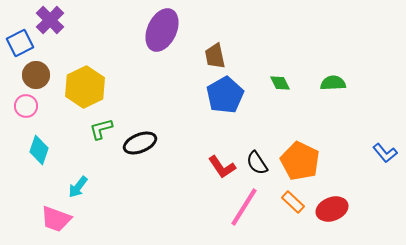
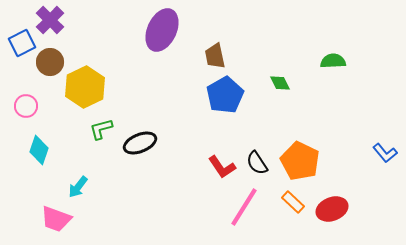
blue square: moved 2 px right
brown circle: moved 14 px right, 13 px up
green semicircle: moved 22 px up
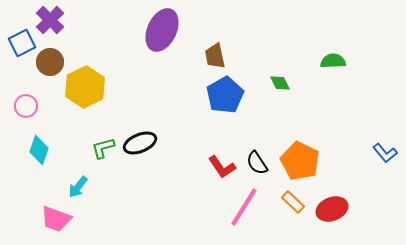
green L-shape: moved 2 px right, 19 px down
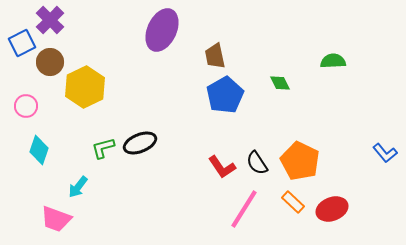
pink line: moved 2 px down
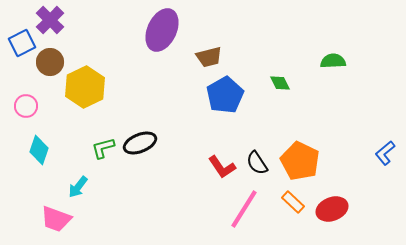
brown trapezoid: moved 6 px left, 1 px down; rotated 92 degrees counterclockwise
blue L-shape: rotated 90 degrees clockwise
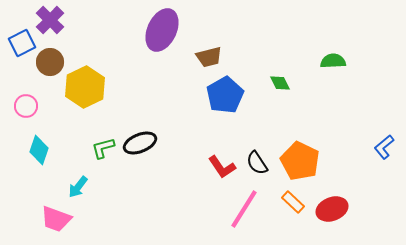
blue L-shape: moved 1 px left, 6 px up
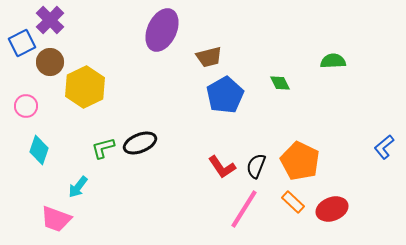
black semicircle: moved 1 px left, 3 px down; rotated 55 degrees clockwise
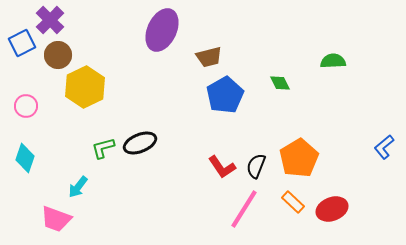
brown circle: moved 8 px right, 7 px up
cyan diamond: moved 14 px left, 8 px down
orange pentagon: moved 1 px left, 3 px up; rotated 15 degrees clockwise
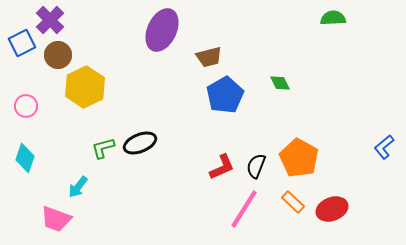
green semicircle: moved 43 px up
orange pentagon: rotated 12 degrees counterclockwise
red L-shape: rotated 80 degrees counterclockwise
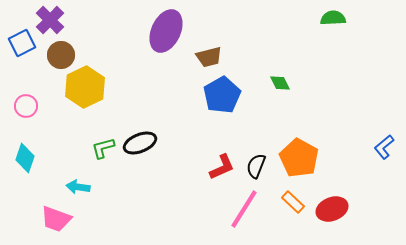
purple ellipse: moved 4 px right, 1 px down
brown circle: moved 3 px right
blue pentagon: moved 3 px left
cyan arrow: rotated 60 degrees clockwise
